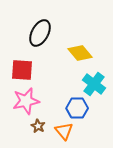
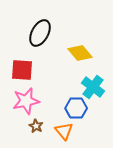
cyan cross: moved 1 px left, 3 px down
blue hexagon: moved 1 px left
brown star: moved 2 px left
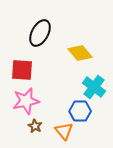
cyan cross: moved 1 px right
blue hexagon: moved 4 px right, 3 px down
brown star: moved 1 px left
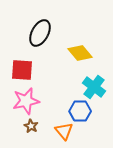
brown star: moved 4 px left
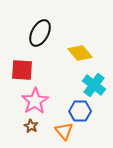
cyan cross: moved 2 px up
pink star: moved 9 px right; rotated 20 degrees counterclockwise
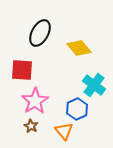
yellow diamond: moved 1 px left, 5 px up
blue hexagon: moved 3 px left, 2 px up; rotated 25 degrees counterclockwise
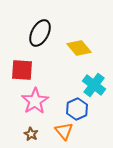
brown star: moved 8 px down
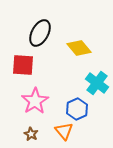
red square: moved 1 px right, 5 px up
cyan cross: moved 3 px right, 2 px up
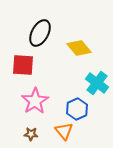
brown star: rotated 24 degrees counterclockwise
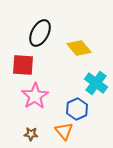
cyan cross: moved 1 px left
pink star: moved 5 px up
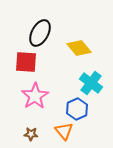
red square: moved 3 px right, 3 px up
cyan cross: moved 5 px left
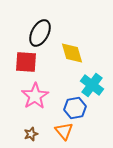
yellow diamond: moved 7 px left, 5 px down; rotated 25 degrees clockwise
cyan cross: moved 1 px right, 2 px down
blue hexagon: moved 2 px left, 1 px up; rotated 15 degrees clockwise
brown star: rotated 24 degrees counterclockwise
